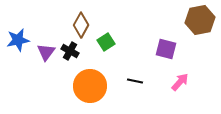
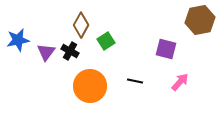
green square: moved 1 px up
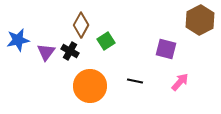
brown hexagon: rotated 16 degrees counterclockwise
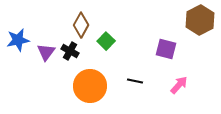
green square: rotated 12 degrees counterclockwise
pink arrow: moved 1 px left, 3 px down
